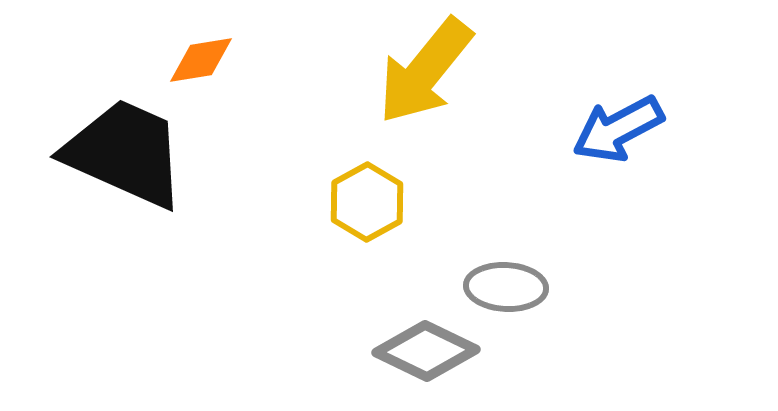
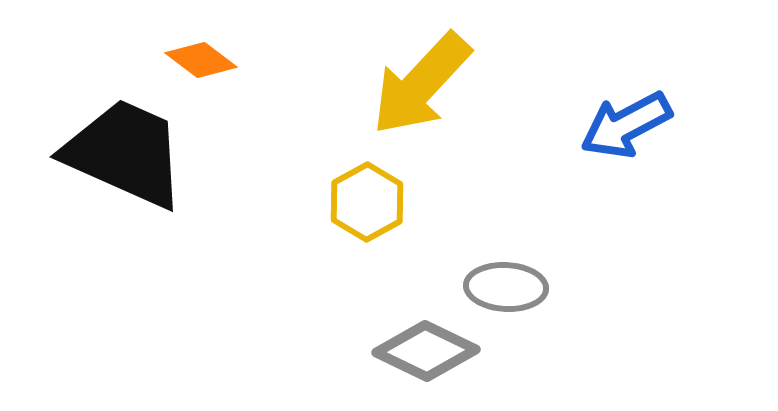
orange diamond: rotated 46 degrees clockwise
yellow arrow: moved 4 px left, 13 px down; rotated 4 degrees clockwise
blue arrow: moved 8 px right, 4 px up
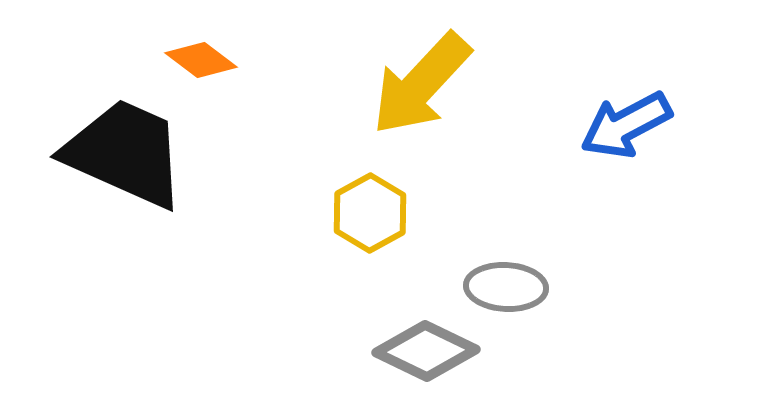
yellow hexagon: moved 3 px right, 11 px down
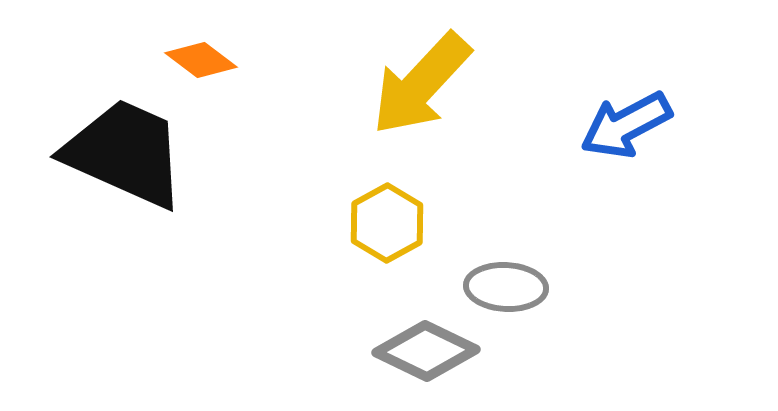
yellow hexagon: moved 17 px right, 10 px down
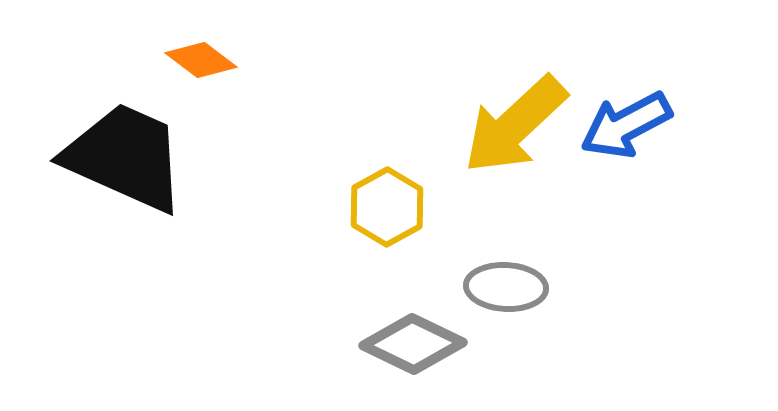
yellow arrow: moved 94 px right, 41 px down; rotated 4 degrees clockwise
black trapezoid: moved 4 px down
yellow hexagon: moved 16 px up
gray diamond: moved 13 px left, 7 px up
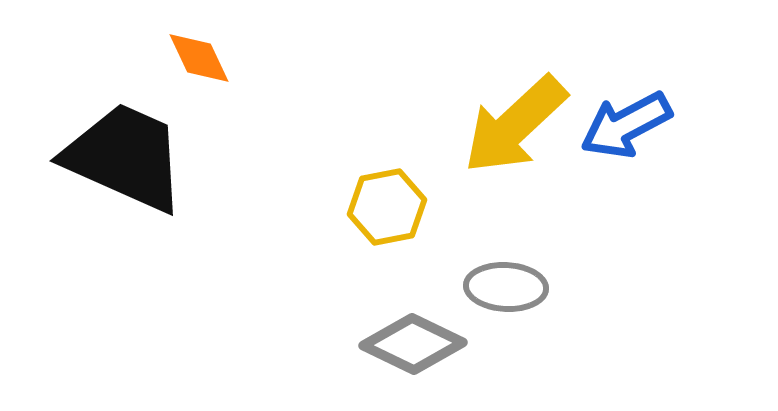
orange diamond: moved 2 px left, 2 px up; rotated 28 degrees clockwise
yellow hexagon: rotated 18 degrees clockwise
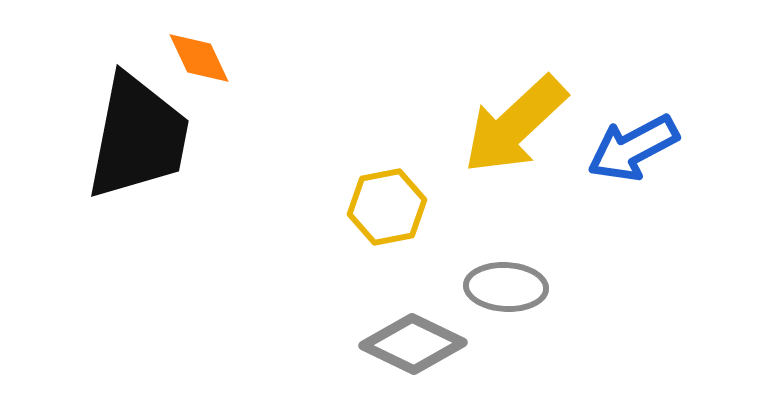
blue arrow: moved 7 px right, 23 px down
black trapezoid: moved 13 px right, 20 px up; rotated 77 degrees clockwise
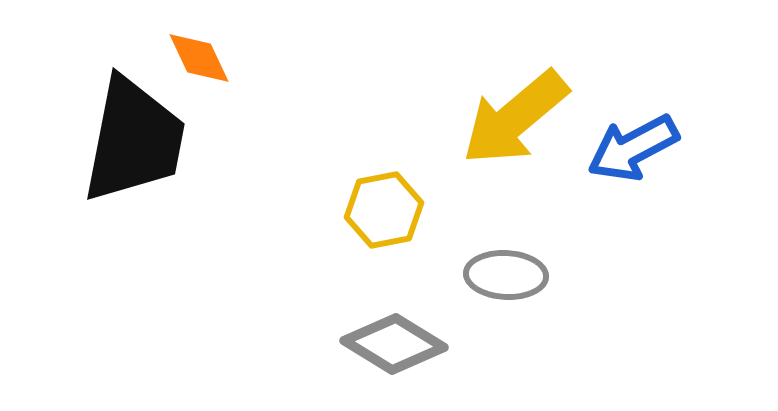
yellow arrow: moved 7 px up; rotated 3 degrees clockwise
black trapezoid: moved 4 px left, 3 px down
yellow hexagon: moved 3 px left, 3 px down
gray ellipse: moved 12 px up
gray diamond: moved 19 px left; rotated 6 degrees clockwise
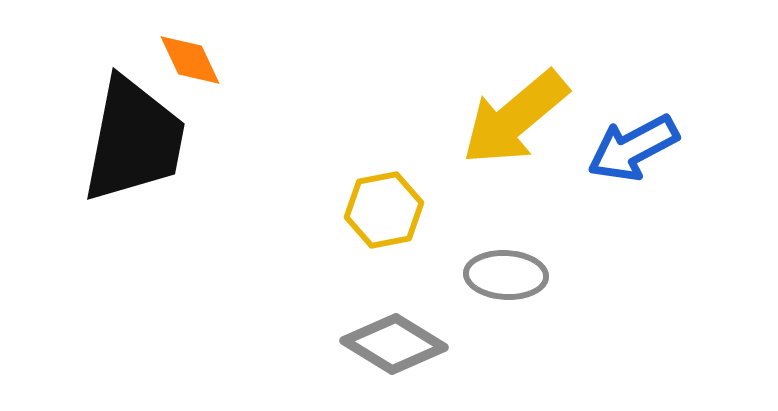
orange diamond: moved 9 px left, 2 px down
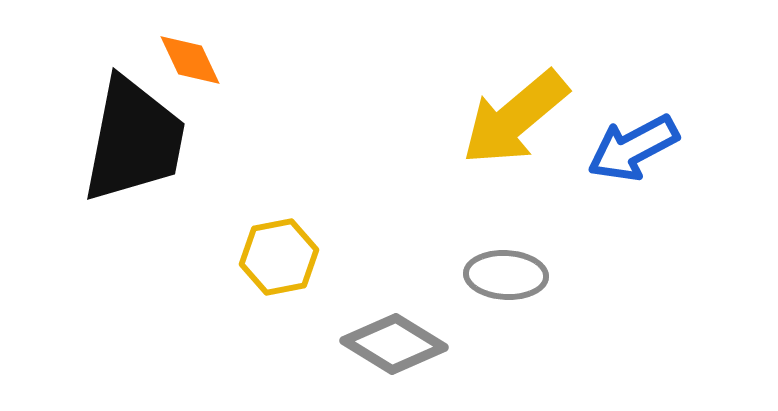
yellow hexagon: moved 105 px left, 47 px down
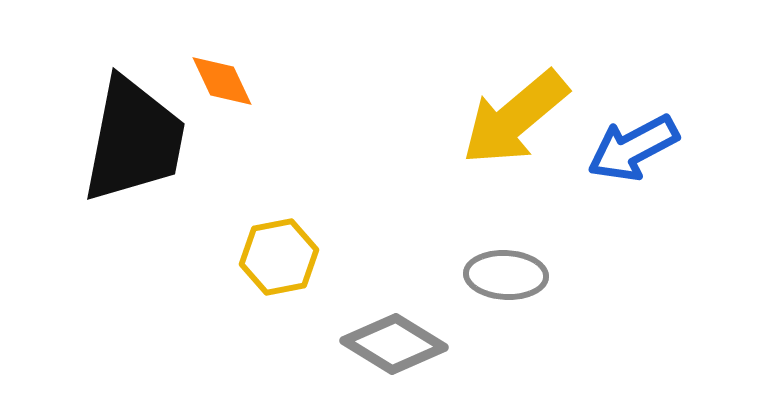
orange diamond: moved 32 px right, 21 px down
